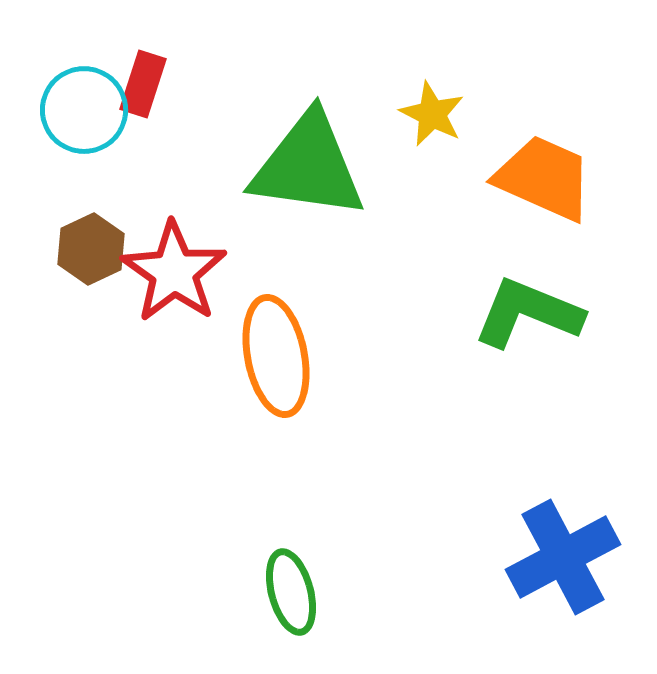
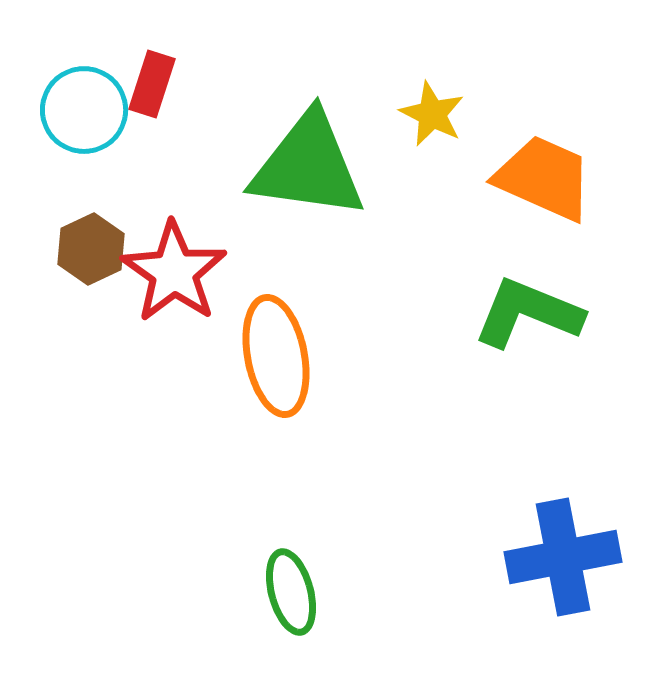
red rectangle: moved 9 px right
blue cross: rotated 17 degrees clockwise
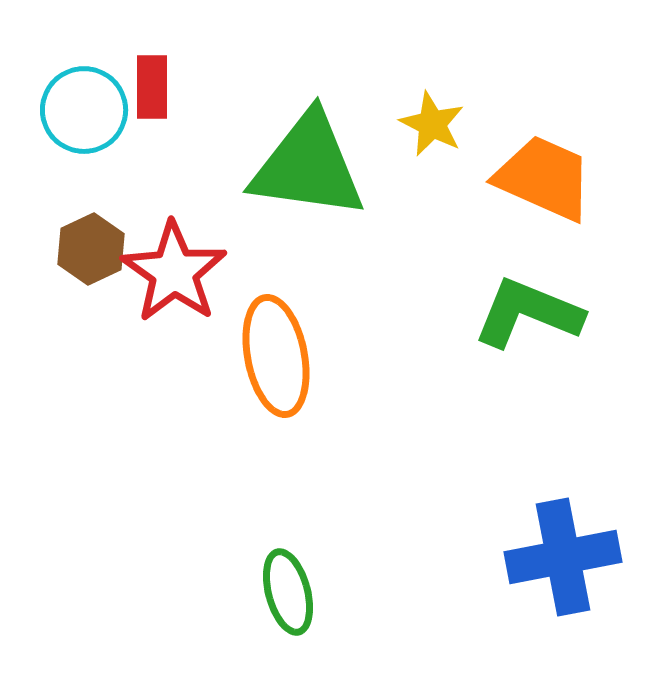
red rectangle: moved 3 px down; rotated 18 degrees counterclockwise
yellow star: moved 10 px down
green ellipse: moved 3 px left
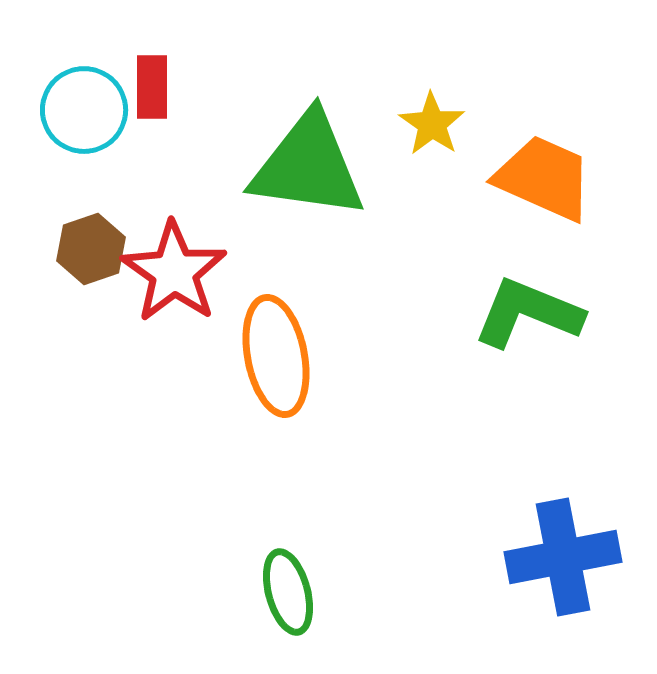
yellow star: rotated 8 degrees clockwise
brown hexagon: rotated 6 degrees clockwise
